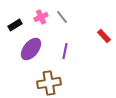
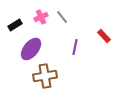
purple line: moved 10 px right, 4 px up
brown cross: moved 4 px left, 7 px up
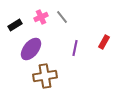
red rectangle: moved 6 px down; rotated 72 degrees clockwise
purple line: moved 1 px down
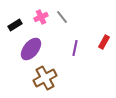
brown cross: moved 2 px down; rotated 20 degrees counterclockwise
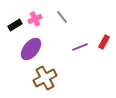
pink cross: moved 6 px left, 2 px down
purple line: moved 5 px right, 1 px up; rotated 56 degrees clockwise
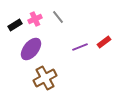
gray line: moved 4 px left
red rectangle: rotated 24 degrees clockwise
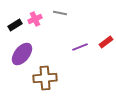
gray line: moved 2 px right, 4 px up; rotated 40 degrees counterclockwise
red rectangle: moved 2 px right
purple ellipse: moved 9 px left, 5 px down
brown cross: rotated 25 degrees clockwise
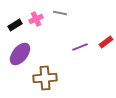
pink cross: moved 1 px right
purple ellipse: moved 2 px left
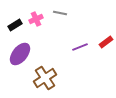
brown cross: rotated 30 degrees counterclockwise
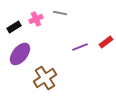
black rectangle: moved 1 px left, 2 px down
